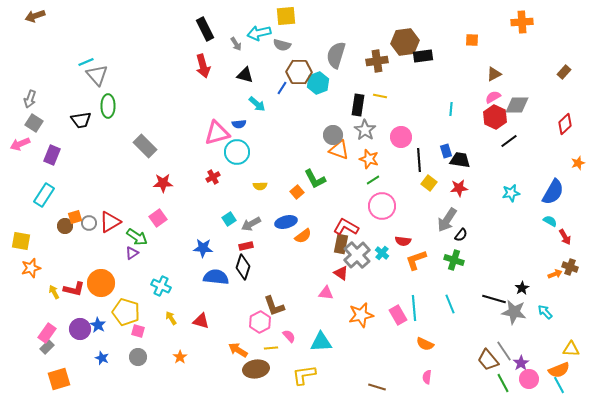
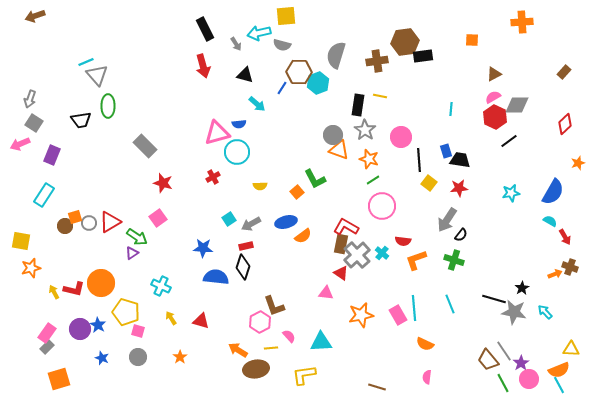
red star at (163, 183): rotated 18 degrees clockwise
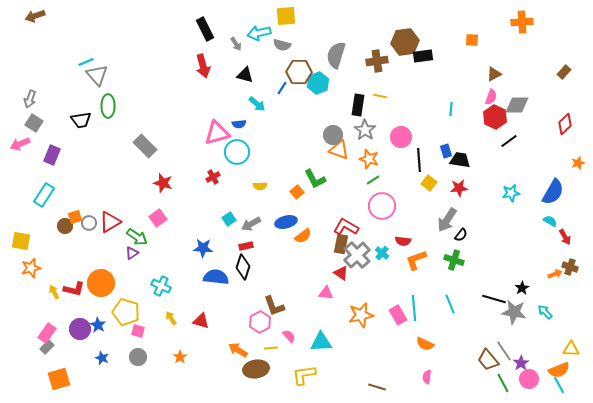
pink semicircle at (493, 97): moved 2 px left; rotated 140 degrees clockwise
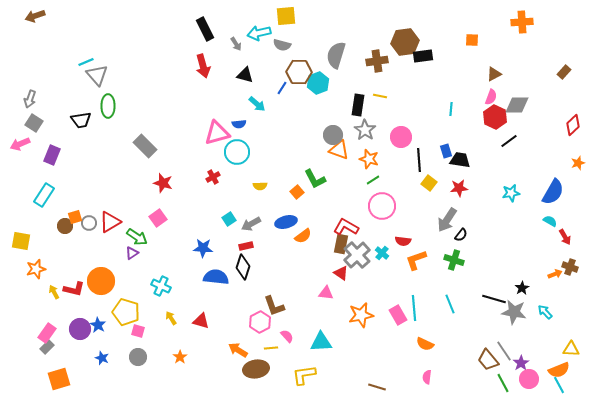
red diamond at (565, 124): moved 8 px right, 1 px down
orange star at (31, 268): moved 5 px right, 1 px down
orange circle at (101, 283): moved 2 px up
pink semicircle at (289, 336): moved 2 px left
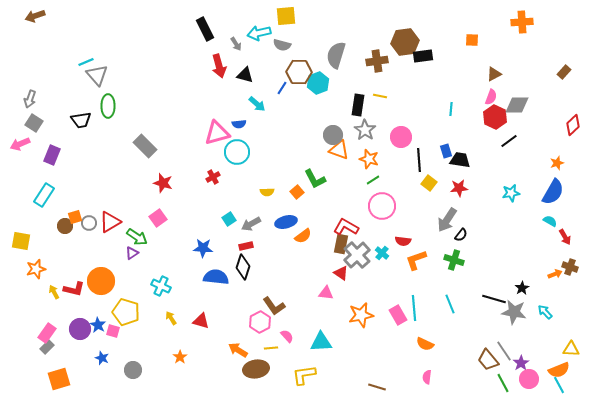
red arrow at (203, 66): moved 16 px right
orange star at (578, 163): moved 21 px left
yellow semicircle at (260, 186): moved 7 px right, 6 px down
brown L-shape at (274, 306): rotated 15 degrees counterclockwise
pink square at (138, 331): moved 25 px left
gray circle at (138, 357): moved 5 px left, 13 px down
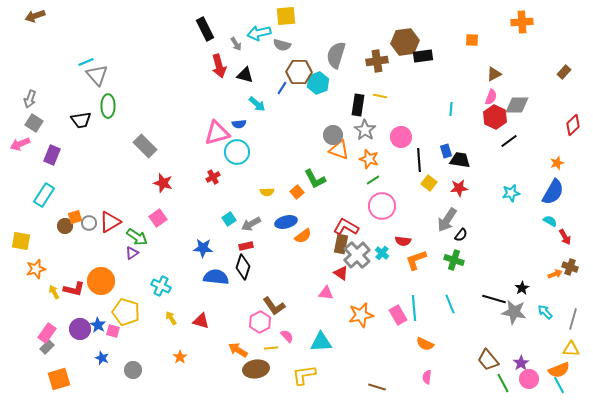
gray line at (504, 351): moved 69 px right, 32 px up; rotated 50 degrees clockwise
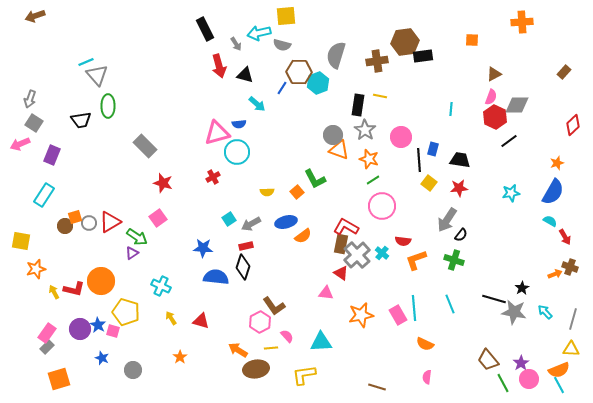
blue rectangle at (446, 151): moved 13 px left, 2 px up; rotated 32 degrees clockwise
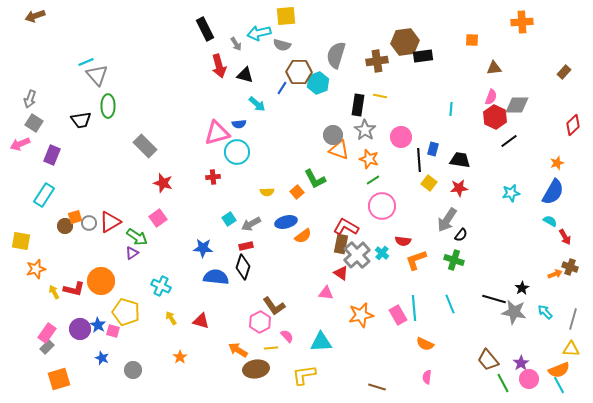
brown triangle at (494, 74): moved 6 px up; rotated 21 degrees clockwise
red cross at (213, 177): rotated 24 degrees clockwise
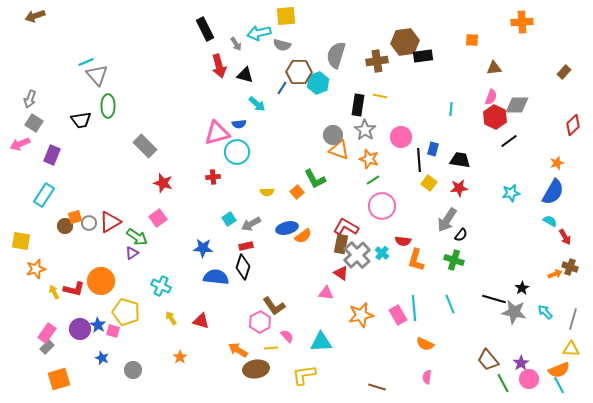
blue ellipse at (286, 222): moved 1 px right, 6 px down
orange L-shape at (416, 260): rotated 55 degrees counterclockwise
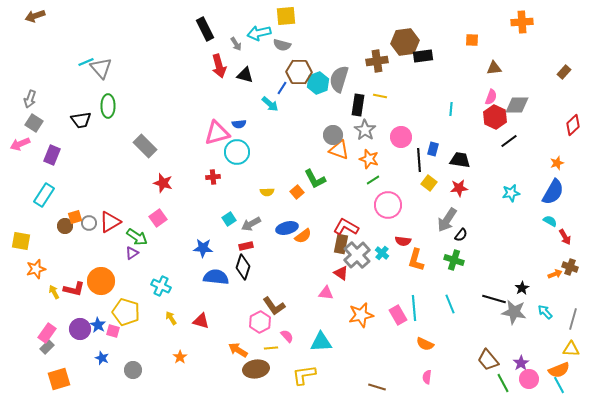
gray semicircle at (336, 55): moved 3 px right, 24 px down
gray triangle at (97, 75): moved 4 px right, 7 px up
cyan arrow at (257, 104): moved 13 px right
pink circle at (382, 206): moved 6 px right, 1 px up
